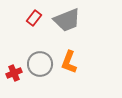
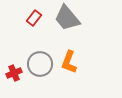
gray trapezoid: moved 2 px up; rotated 72 degrees clockwise
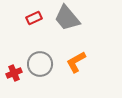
red rectangle: rotated 28 degrees clockwise
orange L-shape: moved 7 px right; rotated 40 degrees clockwise
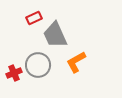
gray trapezoid: moved 12 px left, 17 px down; rotated 16 degrees clockwise
gray circle: moved 2 px left, 1 px down
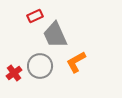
red rectangle: moved 1 px right, 2 px up
gray circle: moved 2 px right, 1 px down
red cross: rotated 14 degrees counterclockwise
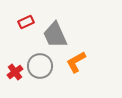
red rectangle: moved 9 px left, 6 px down
red cross: moved 1 px right, 1 px up
